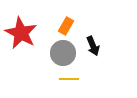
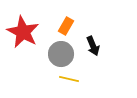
red star: moved 2 px right, 1 px up
gray circle: moved 2 px left, 1 px down
yellow line: rotated 12 degrees clockwise
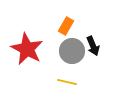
red star: moved 4 px right, 17 px down
gray circle: moved 11 px right, 3 px up
yellow line: moved 2 px left, 3 px down
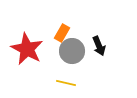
orange rectangle: moved 4 px left, 7 px down
black arrow: moved 6 px right
yellow line: moved 1 px left, 1 px down
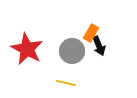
orange rectangle: moved 29 px right
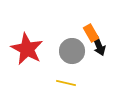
orange rectangle: rotated 60 degrees counterclockwise
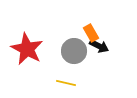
black arrow: rotated 42 degrees counterclockwise
gray circle: moved 2 px right
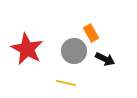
black arrow: moved 6 px right, 13 px down
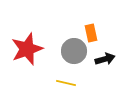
orange rectangle: rotated 18 degrees clockwise
red star: rotated 24 degrees clockwise
black arrow: rotated 42 degrees counterclockwise
